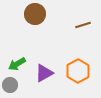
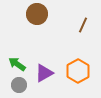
brown circle: moved 2 px right
brown line: rotated 49 degrees counterclockwise
green arrow: rotated 66 degrees clockwise
gray circle: moved 9 px right
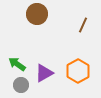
gray circle: moved 2 px right
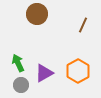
green arrow: moved 1 px right, 1 px up; rotated 30 degrees clockwise
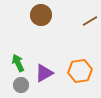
brown circle: moved 4 px right, 1 px down
brown line: moved 7 px right, 4 px up; rotated 35 degrees clockwise
orange hexagon: moved 2 px right; rotated 20 degrees clockwise
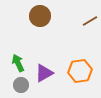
brown circle: moved 1 px left, 1 px down
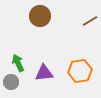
purple triangle: rotated 24 degrees clockwise
gray circle: moved 10 px left, 3 px up
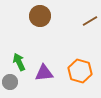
green arrow: moved 1 px right, 1 px up
orange hexagon: rotated 25 degrees clockwise
gray circle: moved 1 px left
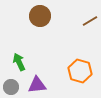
purple triangle: moved 7 px left, 12 px down
gray circle: moved 1 px right, 5 px down
